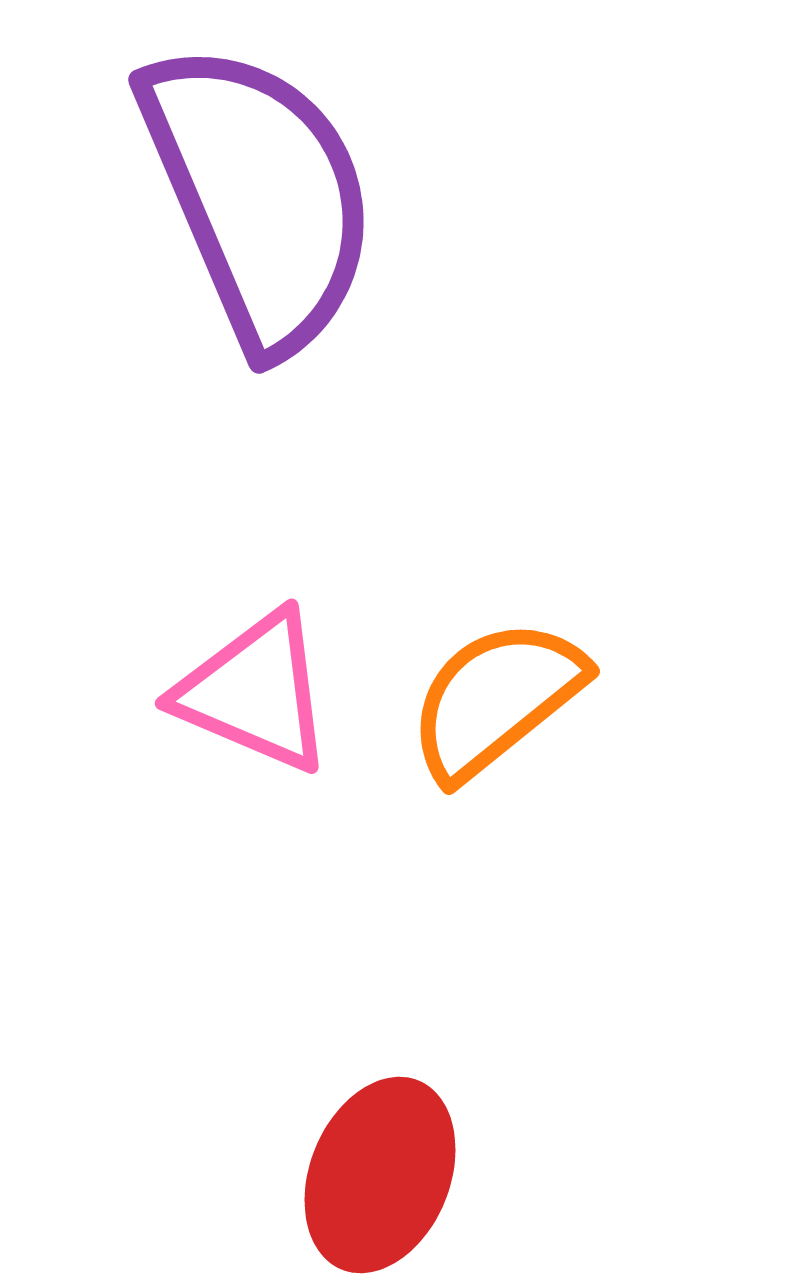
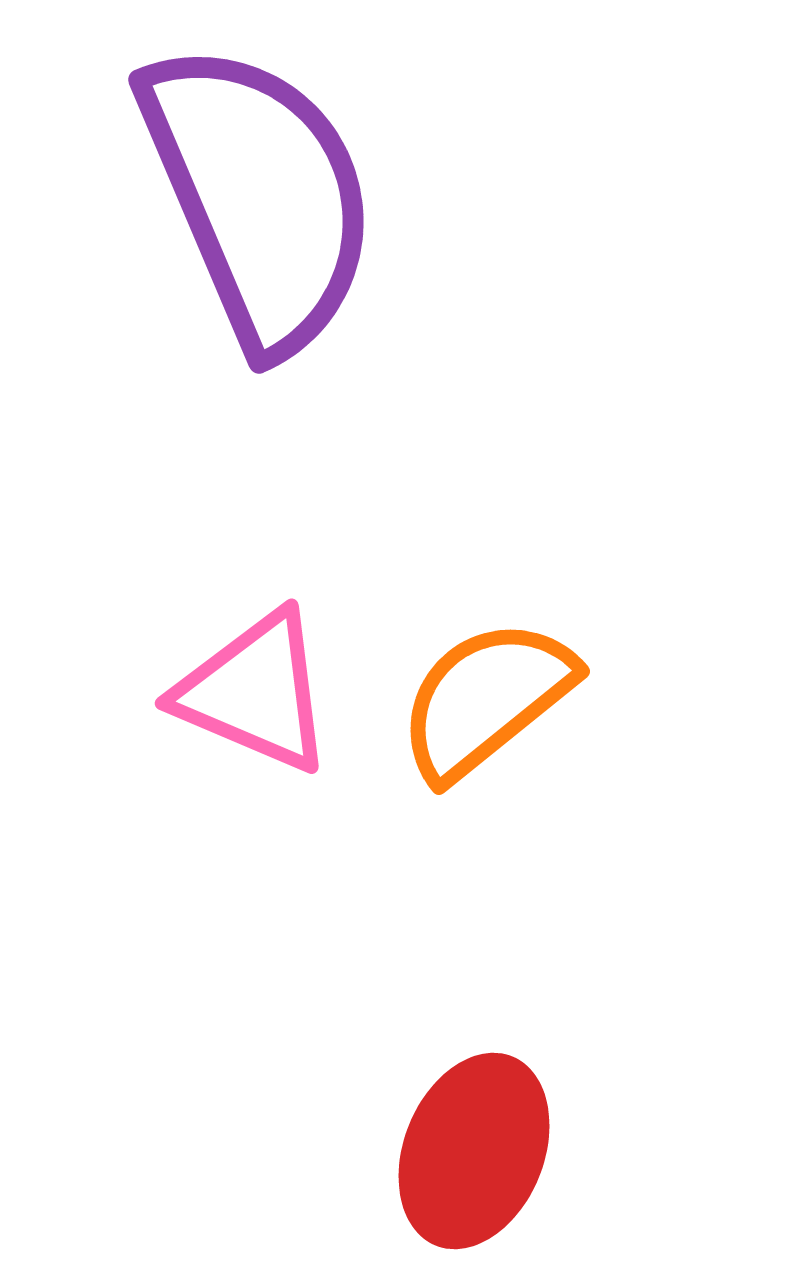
orange semicircle: moved 10 px left
red ellipse: moved 94 px right, 24 px up
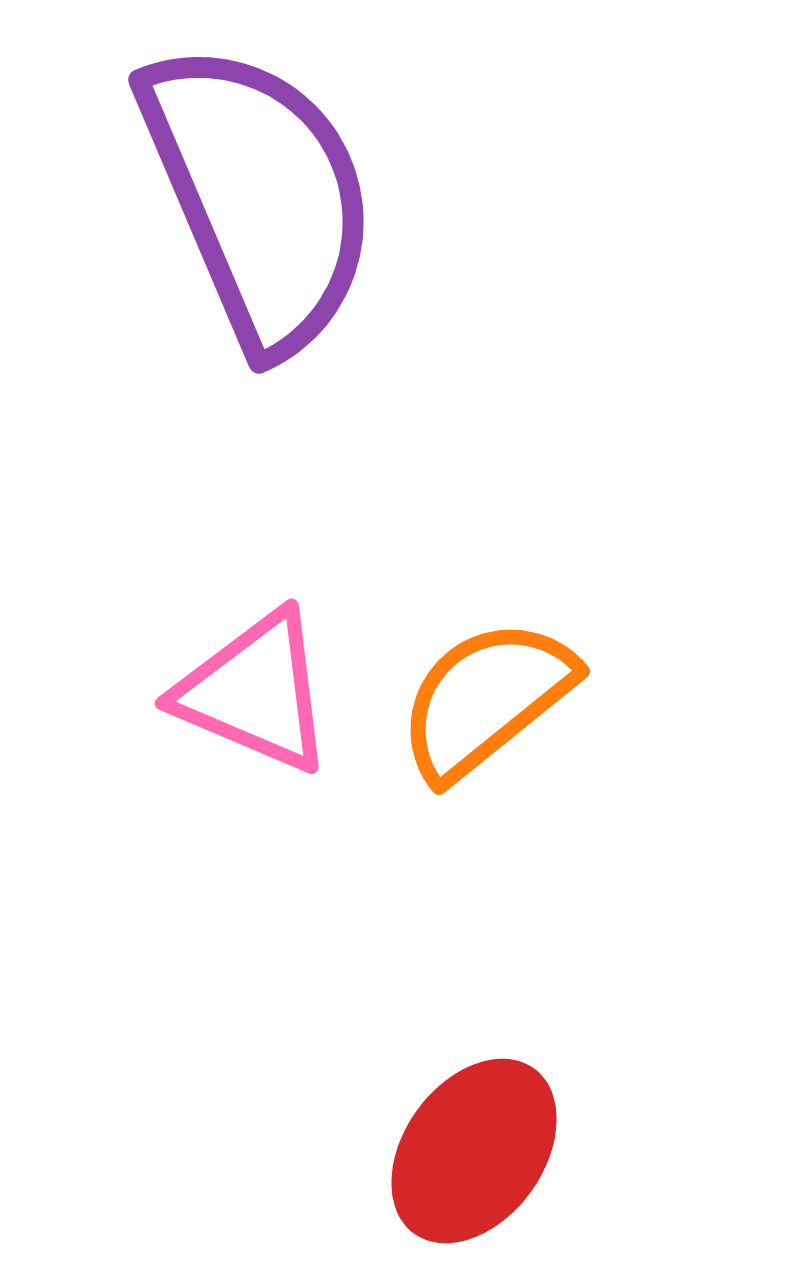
red ellipse: rotated 14 degrees clockwise
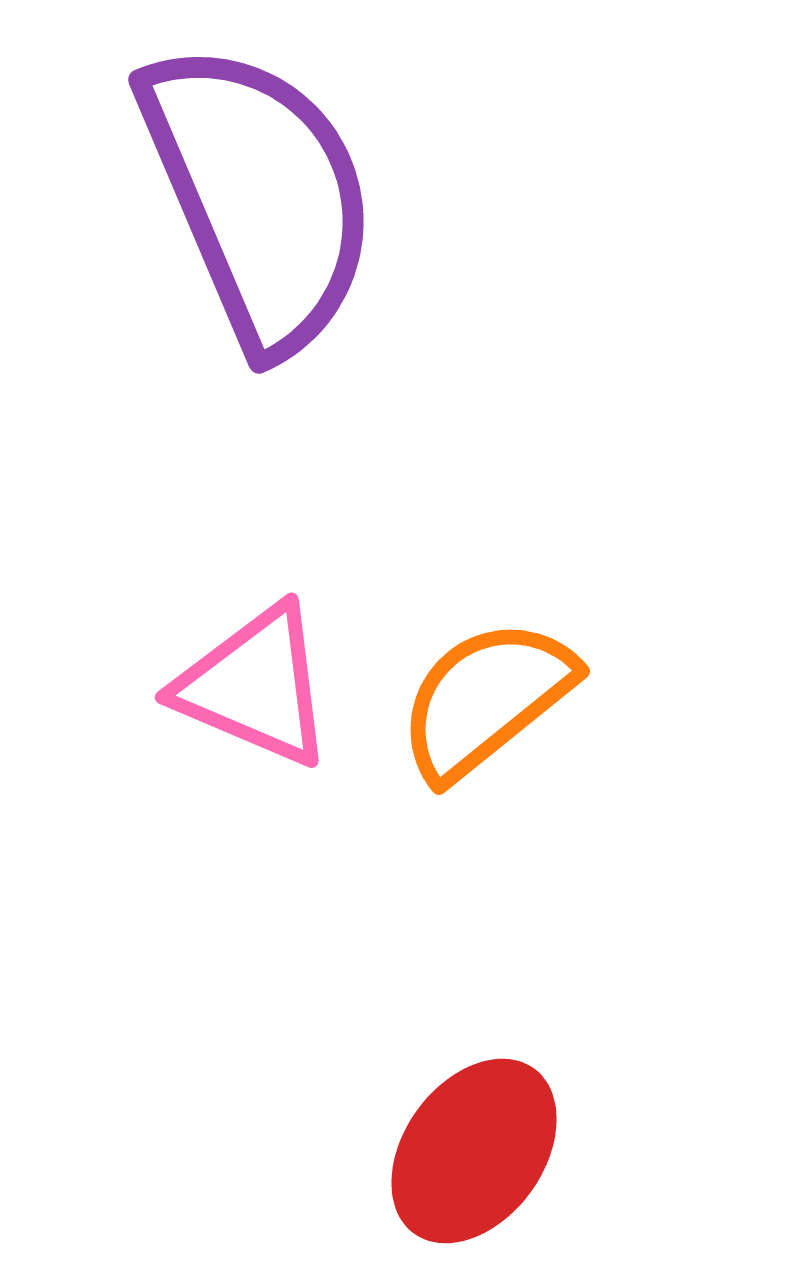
pink triangle: moved 6 px up
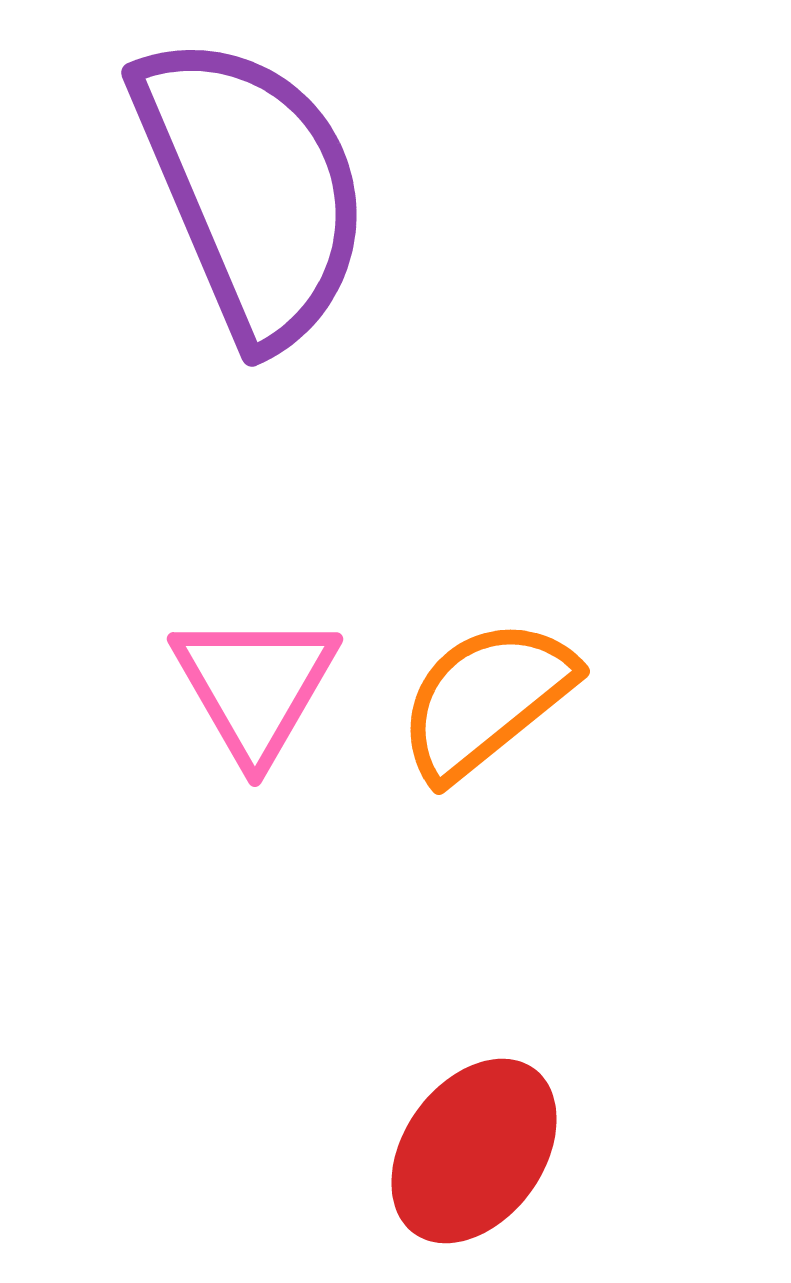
purple semicircle: moved 7 px left, 7 px up
pink triangle: rotated 37 degrees clockwise
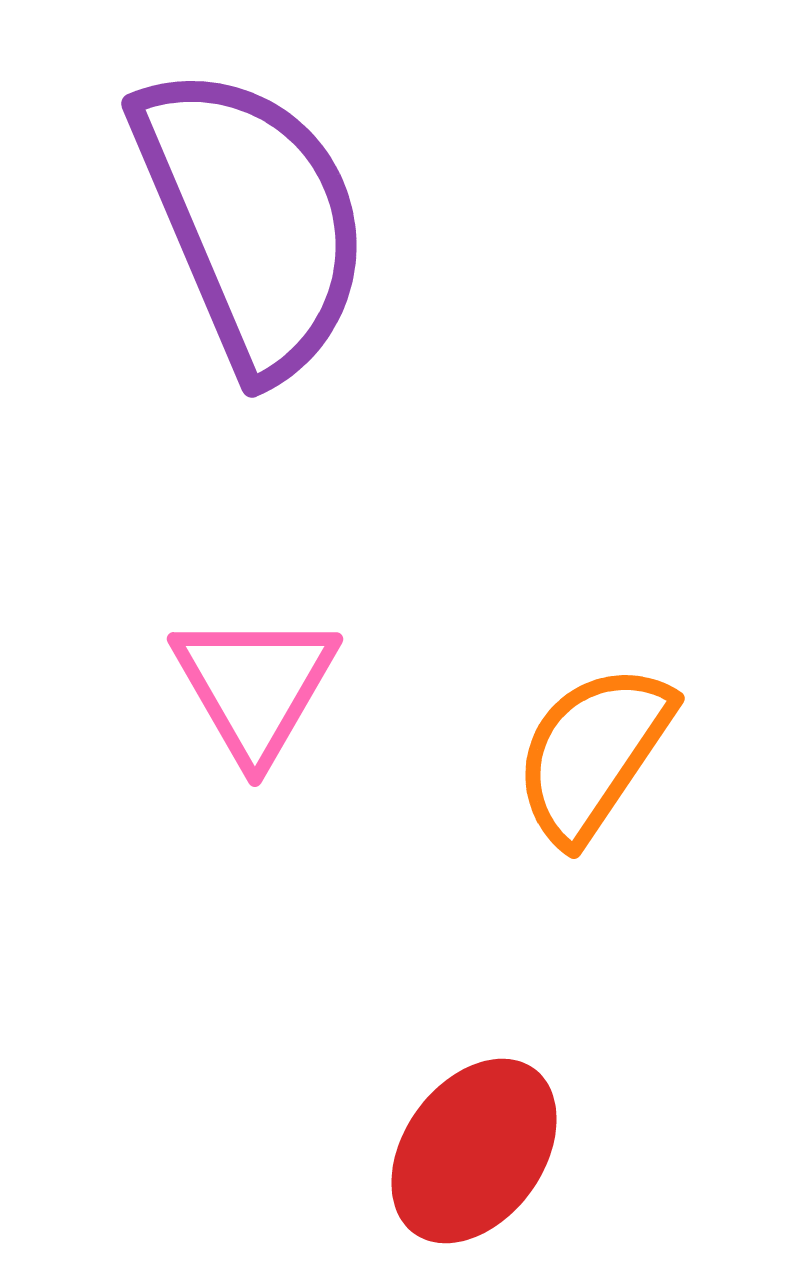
purple semicircle: moved 31 px down
orange semicircle: moved 107 px right, 54 px down; rotated 17 degrees counterclockwise
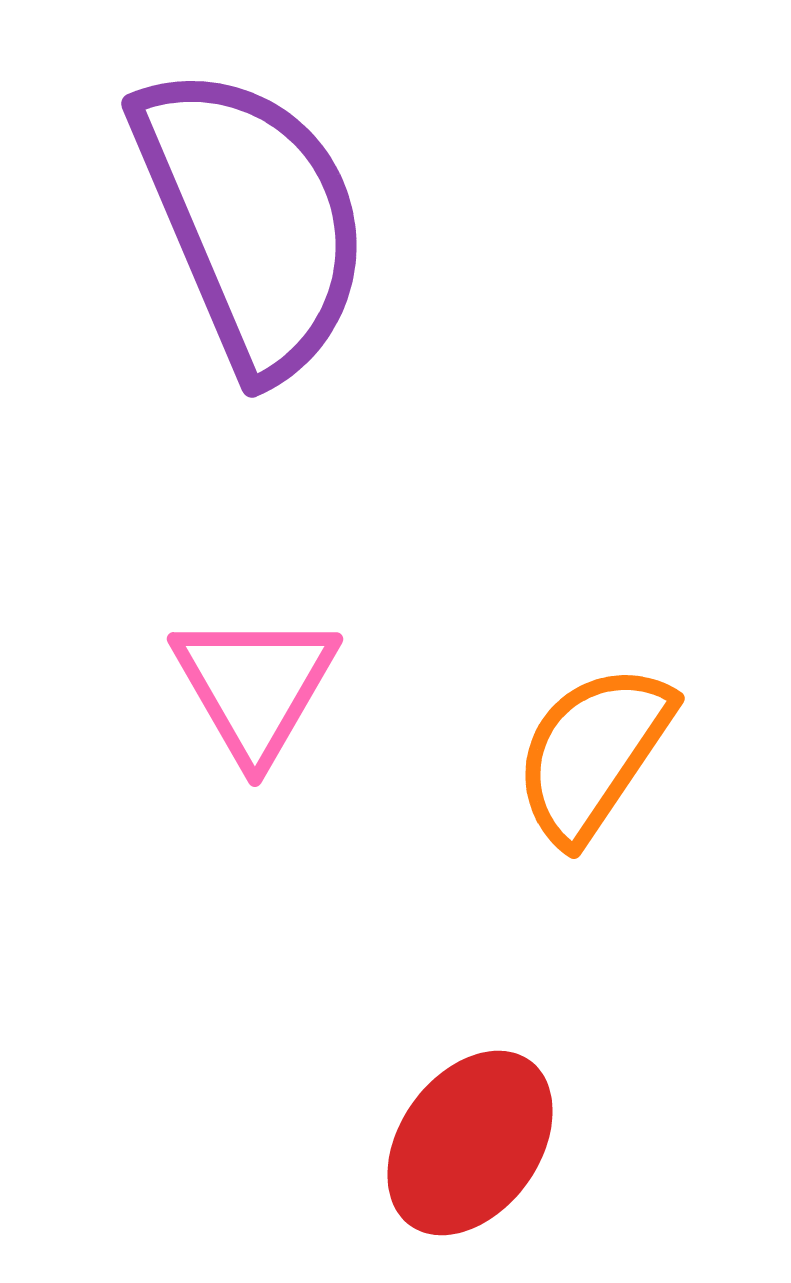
red ellipse: moved 4 px left, 8 px up
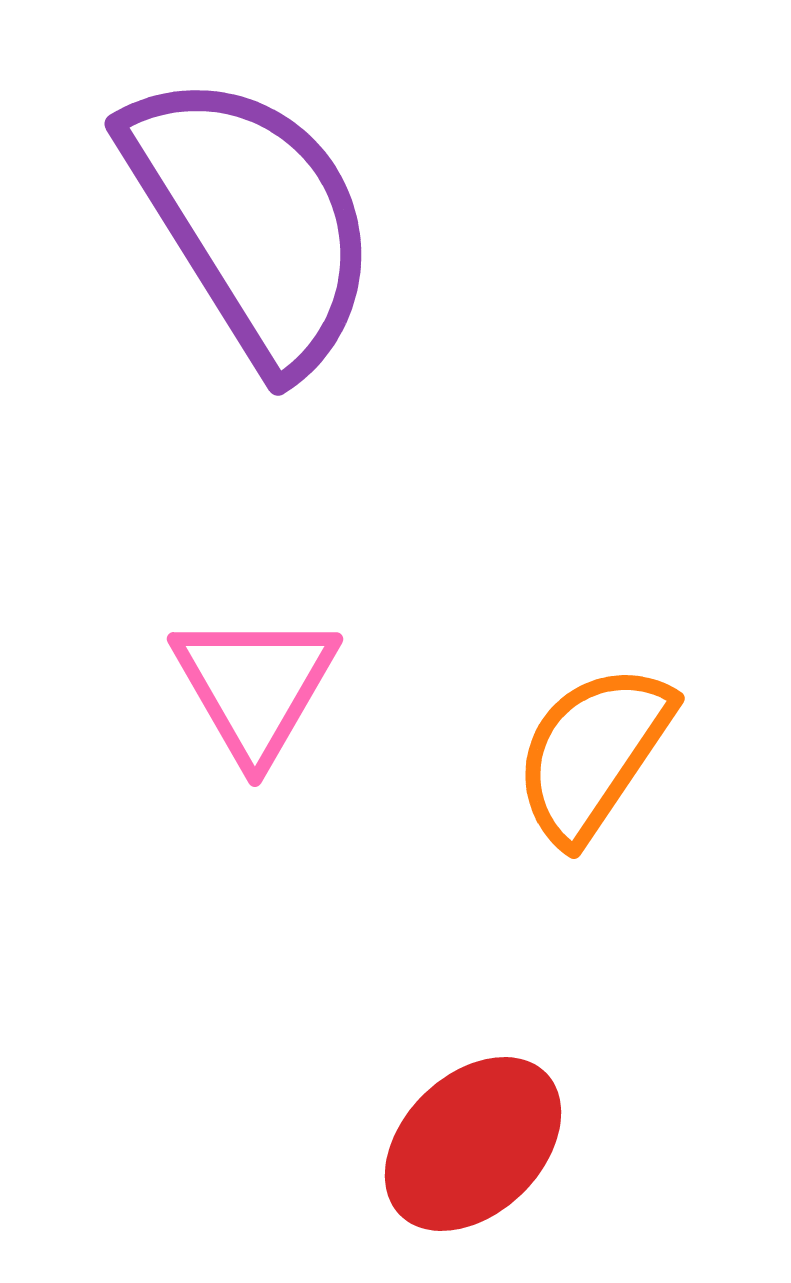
purple semicircle: rotated 9 degrees counterclockwise
red ellipse: moved 3 px right, 1 px down; rotated 10 degrees clockwise
